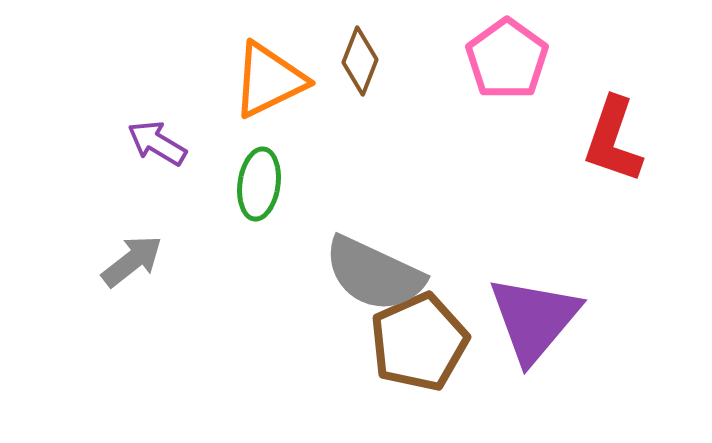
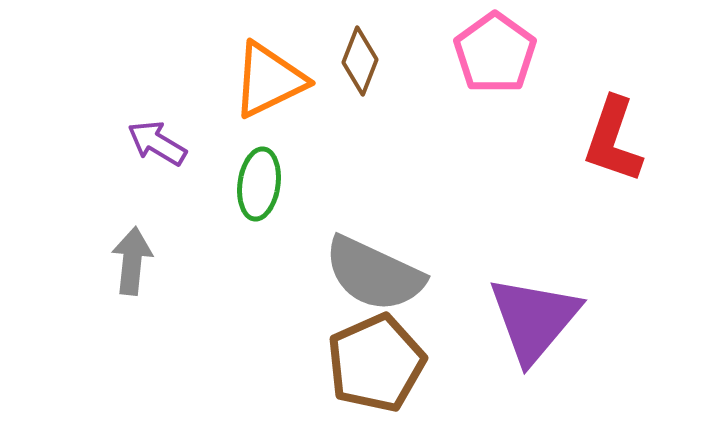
pink pentagon: moved 12 px left, 6 px up
gray arrow: rotated 46 degrees counterclockwise
brown pentagon: moved 43 px left, 21 px down
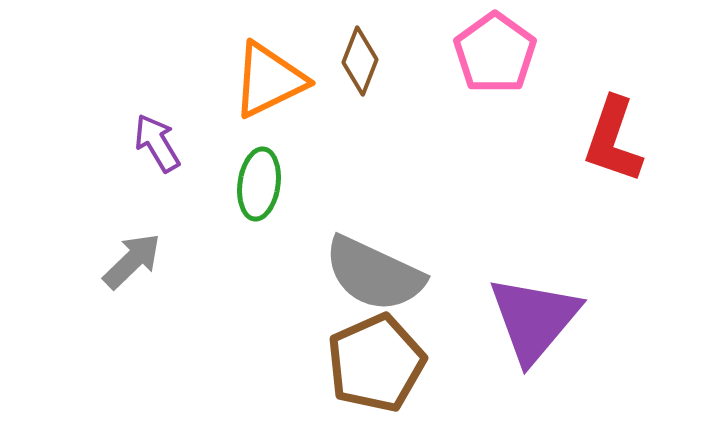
purple arrow: rotated 28 degrees clockwise
gray arrow: rotated 40 degrees clockwise
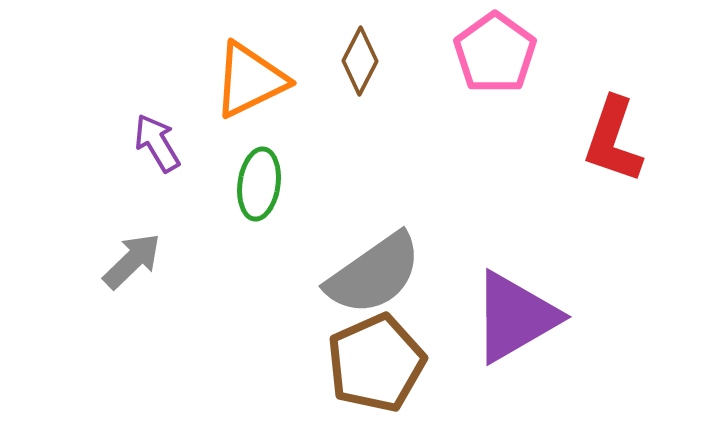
brown diamond: rotated 6 degrees clockwise
orange triangle: moved 19 px left
gray semicircle: rotated 60 degrees counterclockwise
purple triangle: moved 19 px left, 2 px up; rotated 20 degrees clockwise
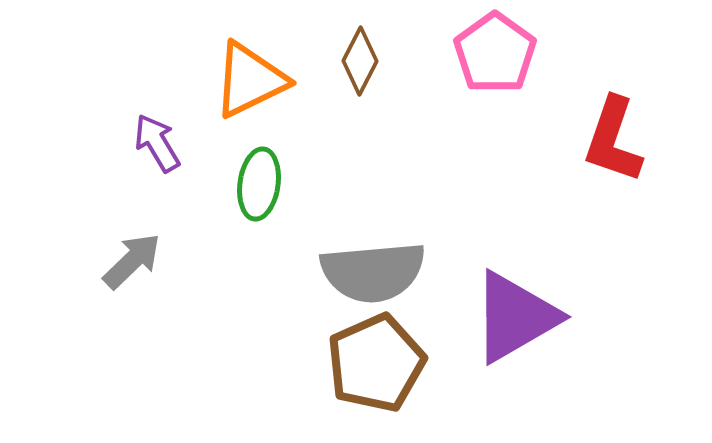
gray semicircle: moved 1 px left, 2 px up; rotated 30 degrees clockwise
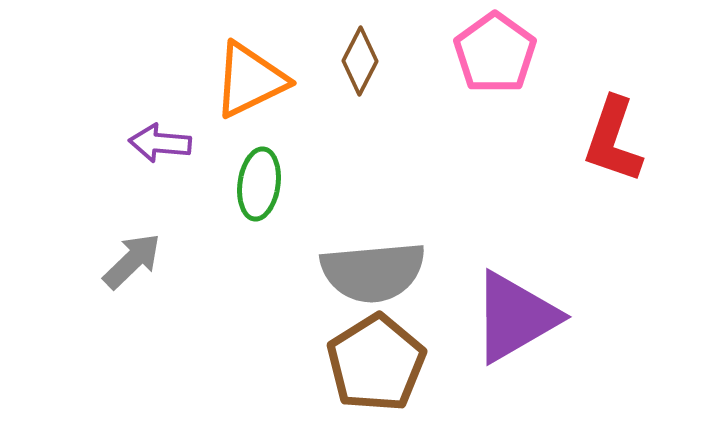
purple arrow: moved 3 px right; rotated 54 degrees counterclockwise
brown pentagon: rotated 8 degrees counterclockwise
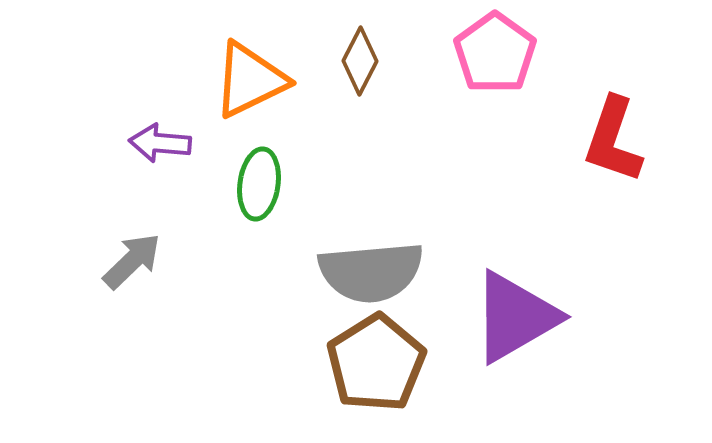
gray semicircle: moved 2 px left
